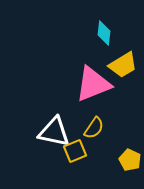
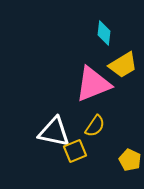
yellow semicircle: moved 1 px right, 2 px up
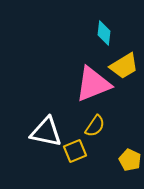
yellow trapezoid: moved 1 px right, 1 px down
white triangle: moved 8 px left
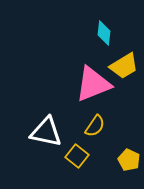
yellow square: moved 2 px right, 5 px down; rotated 30 degrees counterclockwise
yellow pentagon: moved 1 px left
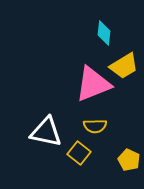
yellow semicircle: rotated 55 degrees clockwise
yellow square: moved 2 px right, 3 px up
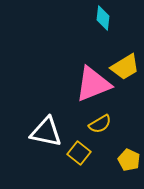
cyan diamond: moved 1 px left, 15 px up
yellow trapezoid: moved 1 px right, 1 px down
yellow semicircle: moved 5 px right, 2 px up; rotated 30 degrees counterclockwise
